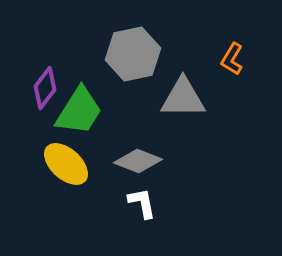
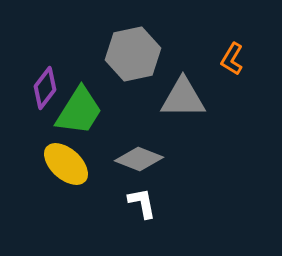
gray diamond: moved 1 px right, 2 px up
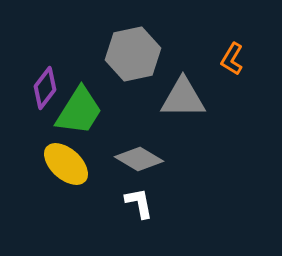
gray diamond: rotated 9 degrees clockwise
white L-shape: moved 3 px left
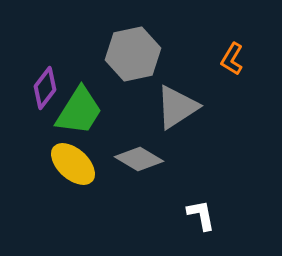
gray triangle: moved 6 px left, 9 px down; rotated 33 degrees counterclockwise
yellow ellipse: moved 7 px right
white L-shape: moved 62 px right, 12 px down
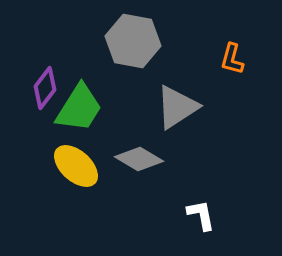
gray hexagon: moved 13 px up; rotated 22 degrees clockwise
orange L-shape: rotated 16 degrees counterclockwise
green trapezoid: moved 3 px up
yellow ellipse: moved 3 px right, 2 px down
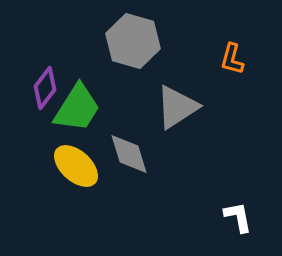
gray hexagon: rotated 6 degrees clockwise
green trapezoid: moved 2 px left
gray diamond: moved 10 px left, 5 px up; rotated 42 degrees clockwise
white L-shape: moved 37 px right, 2 px down
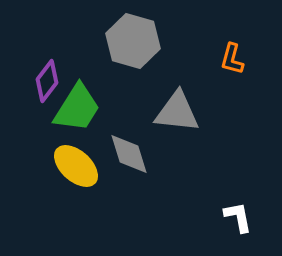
purple diamond: moved 2 px right, 7 px up
gray triangle: moved 5 px down; rotated 39 degrees clockwise
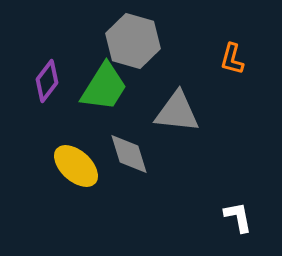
green trapezoid: moved 27 px right, 21 px up
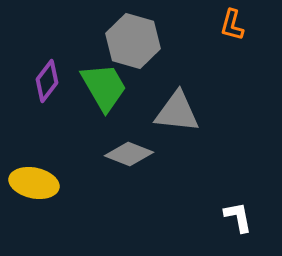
orange L-shape: moved 34 px up
green trapezoid: rotated 62 degrees counterclockwise
gray diamond: rotated 51 degrees counterclockwise
yellow ellipse: moved 42 px left, 17 px down; rotated 30 degrees counterclockwise
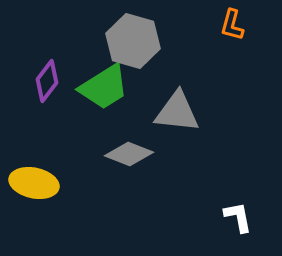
green trapezoid: rotated 88 degrees clockwise
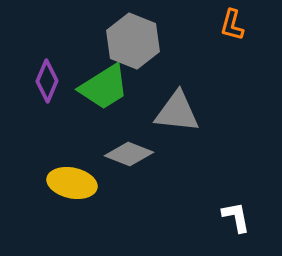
gray hexagon: rotated 6 degrees clockwise
purple diamond: rotated 15 degrees counterclockwise
yellow ellipse: moved 38 px right
white L-shape: moved 2 px left
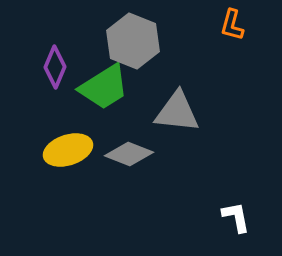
purple diamond: moved 8 px right, 14 px up
yellow ellipse: moved 4 px left, 33 px up; rotated 30 degrees counterclockwise
